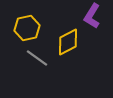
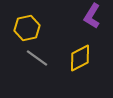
yellow diamond: moved 12 px right, 16 px down
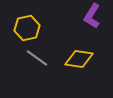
yellow diamond: moved 1 px left, 1 px down; rotated 36 degrees clockwise
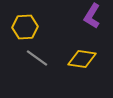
yellow hexagon: moved 2 px left, 1 px up; rotated 10 degrees clockwise
yellow diamond: moved 3 px right
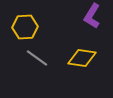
yellow diamond: moved 1 px up
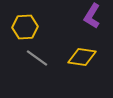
yellow diamond: moved 1 px up
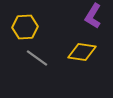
purple L-shape: moved 1 px right
yellow diamond: moved 5 px up
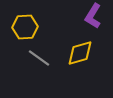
yellow diamond: moved 2 px left, 1 px down; rotated 24 degrees counterclockwise
gray line: moved 2 px right
